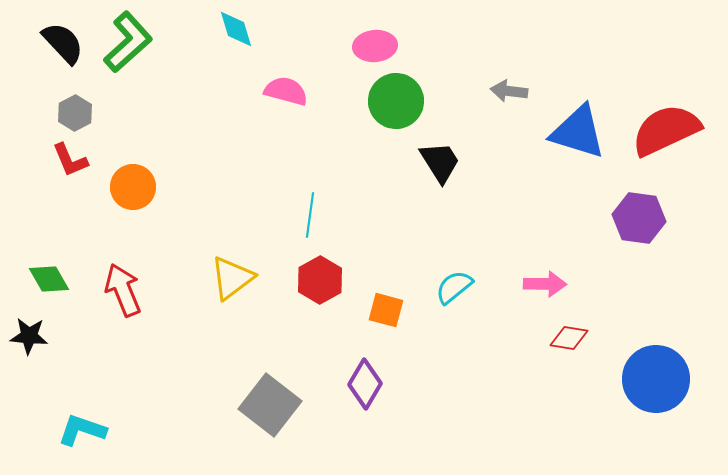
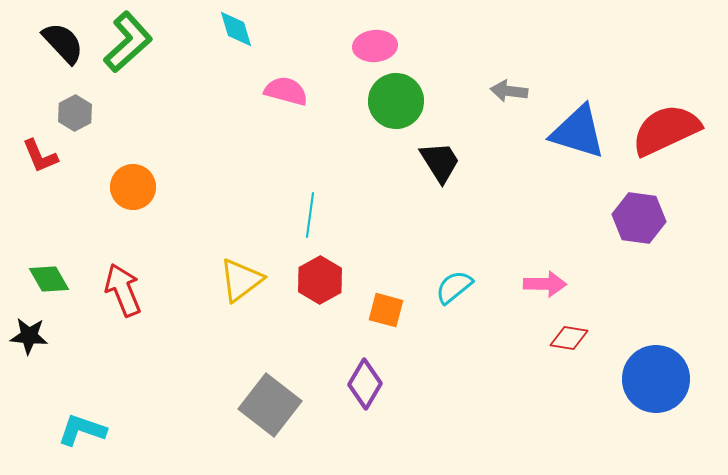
red L-shape: moved 30 px left, 4 px up
yellow triangle: moved 9 px right, 2 px down
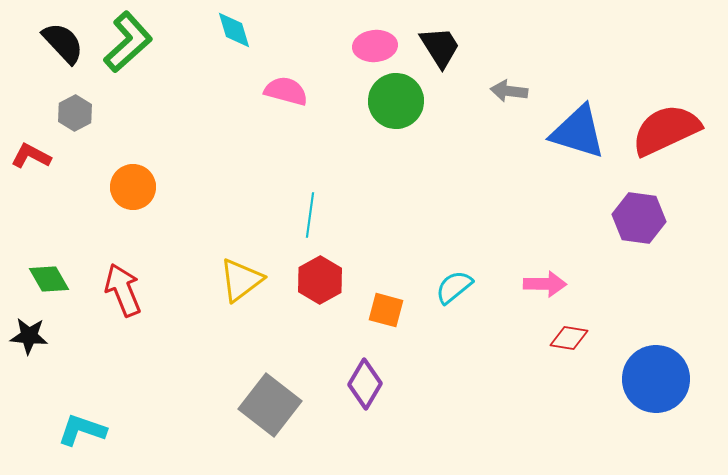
cyan diamond: moved 2 px left, 1 px down
red L-shape: moved 9 px left; rotated 141 degrees clockwise
black trapezoid: moved 115 px up
